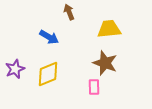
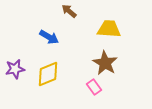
brown arrow: moved 1 px up; rotated 28 degrees counterclockwise
yellow trapezoid: rotated 10 degrees clockwise
brown star: rotated 10 degrees clockwise
purple star: rotated 12 degrees clockwise
pink rectangle: rotated 35 degrees counterclockwise
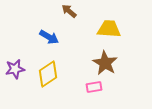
yellow diamond: rotated 12 degrees counterclockwise
pink rectangle: rotated 63 degrees counterclockwise
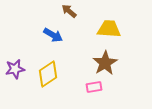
blue arrow: moved 4 px right, 2 px up
brown star: rotated 10 degrees clockwise
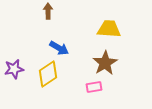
brown arrow: moved 21 px left; rotated 49 degrees clockwise
blue arrow: moved 6 px right, 13 px down
purple star: moved 1 px left
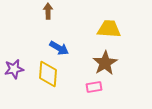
yellow diamond: rotated 52 degrees counterclockwise
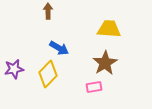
yellow diamond: rotated 40 degrees clockwise
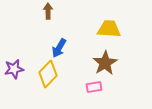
blue arrow: rotated 90 degrees clockwise
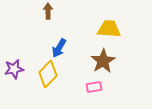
brown star: moved 2 px left, 2 px up
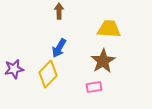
brown arrow: moved 11 px right
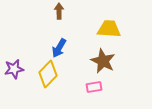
brown star: rotated 15 degrees counterclockwise
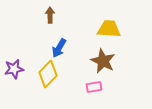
brown arrow: moved 9 px left, 4 px down
